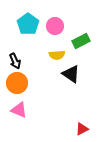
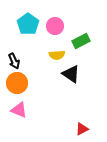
black arrow: moved 1 px left
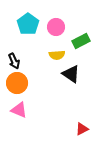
pink circle: moved 1 px right, 1 px down
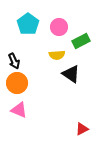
pink circle: moved 3 px right
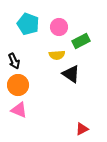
cyan pentagon: rotated 15 degrees counterclockwise
orange circle: moved 1 px right, 2 px down
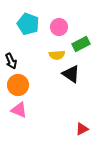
green rectangle: moved 3 px down
black arrow: moved 3 px left
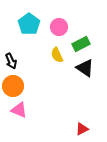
cyan pentagon: moved 1 px right; rotated 15 degrees clockwise
yellow semicircle: rotated 70 degrees clockwise
black triangle: moved 14 px right, 6 px up
orange circle: moved 5 px left, 1 px down
